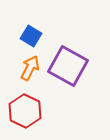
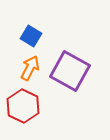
purple square: moved 2 px right, 5 px down
red hexagon: moved 2 px left, 5 px up
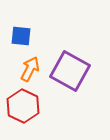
blue square: moved 10 px left; rotated 25 degrees counterclockwise
orange arrow: moved 1 px down
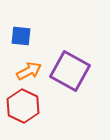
orange arrow: moved 1 px left, 2 px down; rotated 35 degrees clockwise
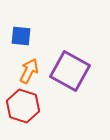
orange arrow: rotated 35 degrees counterclockwise
red hexagon: rotated 8 degrees counterclockwise
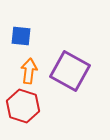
orange arrow: rotated 20 degrees counterclockwise
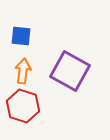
orange arrow: moved 6 px left
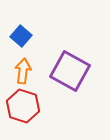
blue square: rotated 35 degrees clockwise
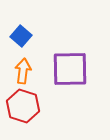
purple square: moved 2 px up; rotated 30 degrees counterclockwise
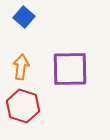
blue square: moved 3 px right, 19 px up
orange arrow: moved 2 px left, 4 px up
